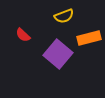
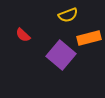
yellow semicircle: moved 4 px right, 1 px up
purple square: moved 3 px right, 1 px down
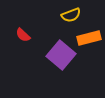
yellow semicircle: moved 3 px right
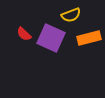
red semicircle: moved 1 px right, 1 px up
purple square: moved 10 px left, 17 px up; rotated 16 degrees counterclockwise
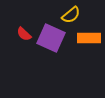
yellow semicircle: rotated 18 degrees counterclockwise
orange rectangle: rotated 15 degrees clockwise
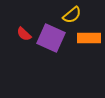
yellow semicircle: moved 1 px right
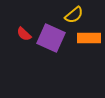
yellow semicircle: moved 2 px right
